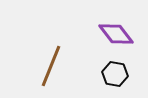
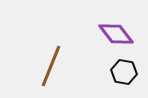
black hexagon: moved 9 px right, 2 px up
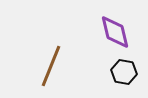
purple diamond: moved 1 px left, 2 px up; rotated 24 degrees clockwise
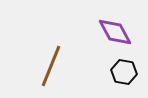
purple diamond: rotated 15 degrees counterclockwise
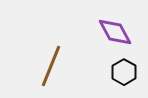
black hexagon: rotated 20 degrees clockwise
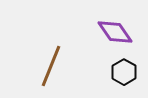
purple diamond: rotated 6 degrees counterclockwise
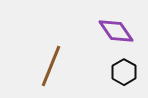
purple diamond: moved 1 px right, 1 px up
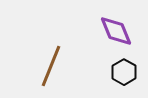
purple diamond: rotated 12 degrees clockwise
